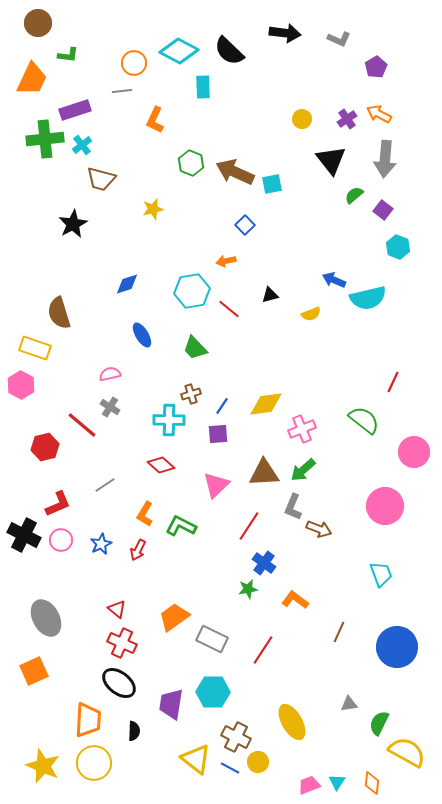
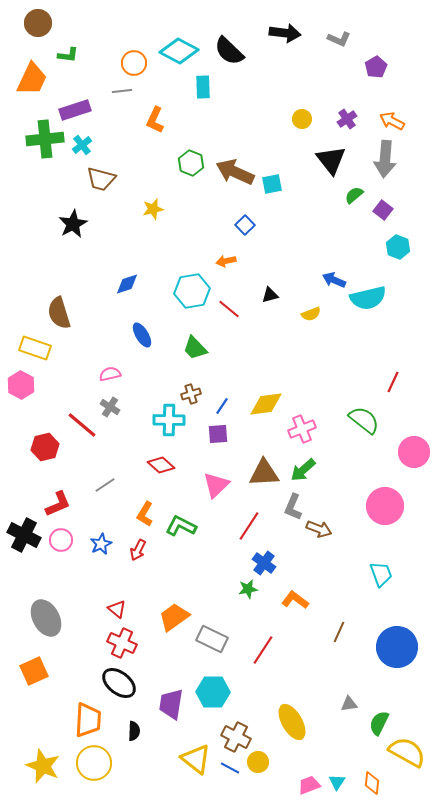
orange arrow at (379, 114): moved 13 px right, 7 px down
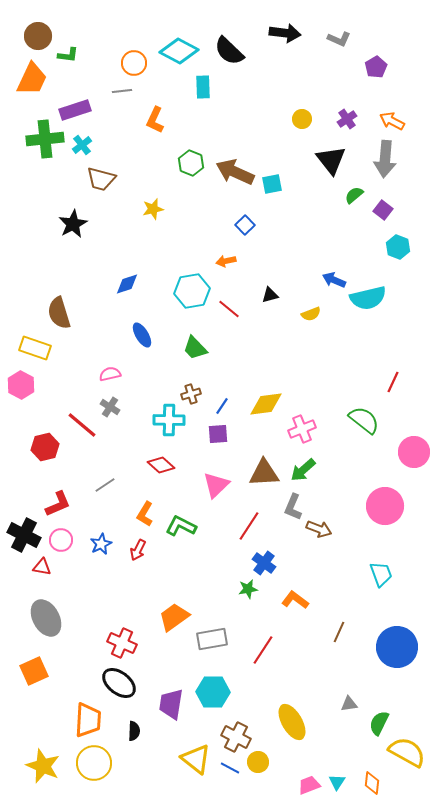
brown circle at (38, 23): moved 13 px down
red triangle at (117, 609): moved 75 px left, 42 px up; rotated 30 degrees counterclockwise
gray rectangle at (212, 639): rotated 36 degrees counterclockwise
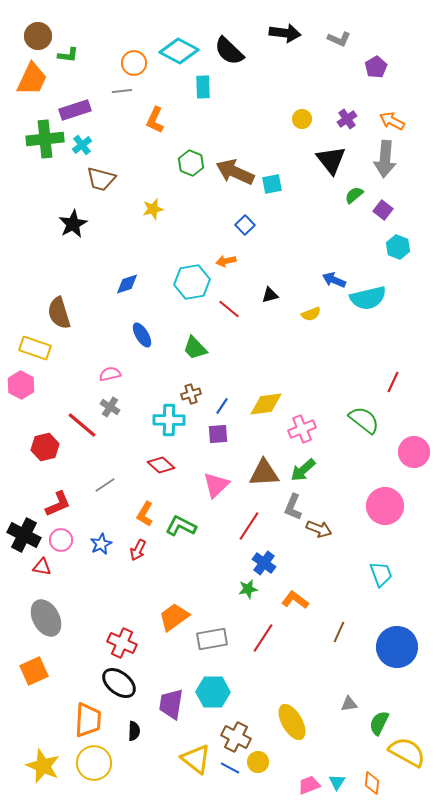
cyan hexagon at (192, 291): moved 9 px up
red line at (263, 650): moved 12 px up
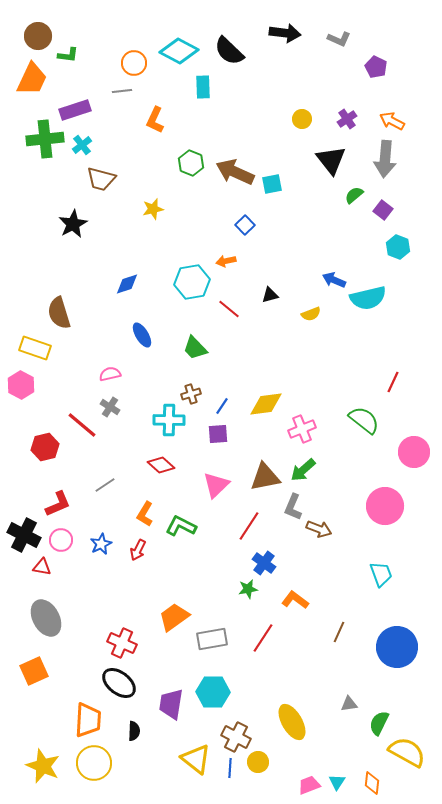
purple pentagon at (376, 67): rotated 15 degrees counterclockwise
brown triangle at (264, 473): moved 1 px right, 4 px down; rotated 8 degrees counterclockwise
blue line at (230, 768): rotated 66 degrees clockwise
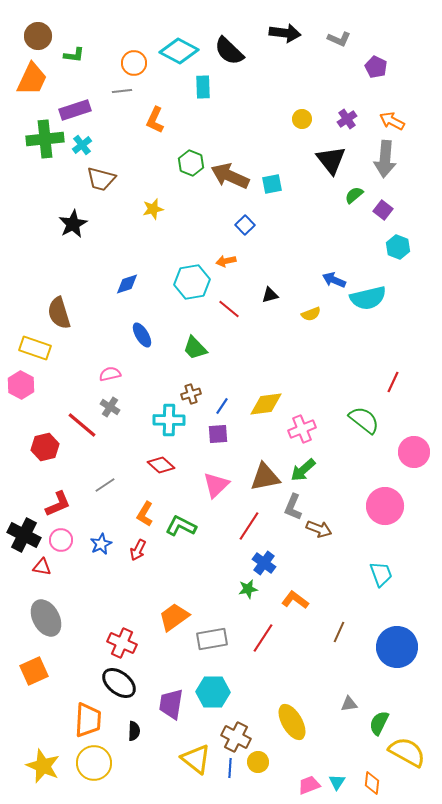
green L-shape at (68, 55): moved 6 px right
brown arrow at (235, 172): moved 5 px left, 4 px down
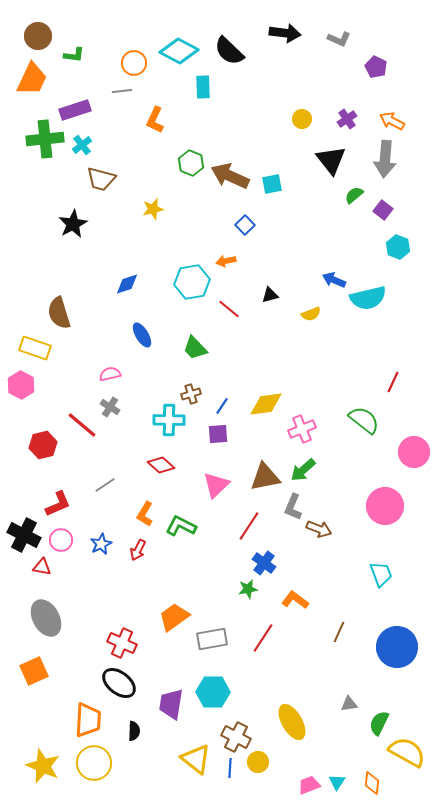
red hexagon at (45, 447): moved 2 px left, 2 px up
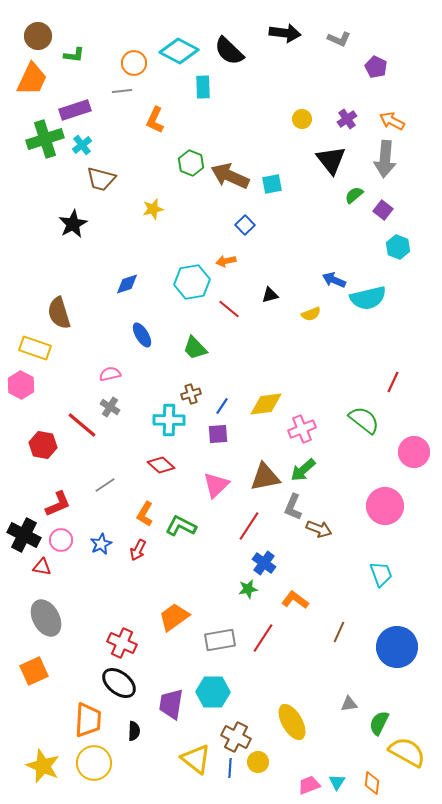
green cross at (45, 139): rotated 12 degrees counterclockwise
red hexagon at (43, 445): rotated 24 degrees clockwise
gray rectangle at (212, 639): moved 8 px right, 1 px down
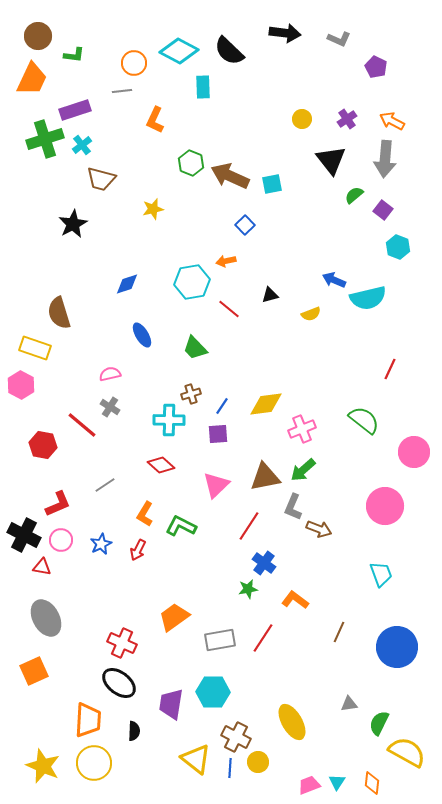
red line at (393, 382): moved 3 px left, 13 px up
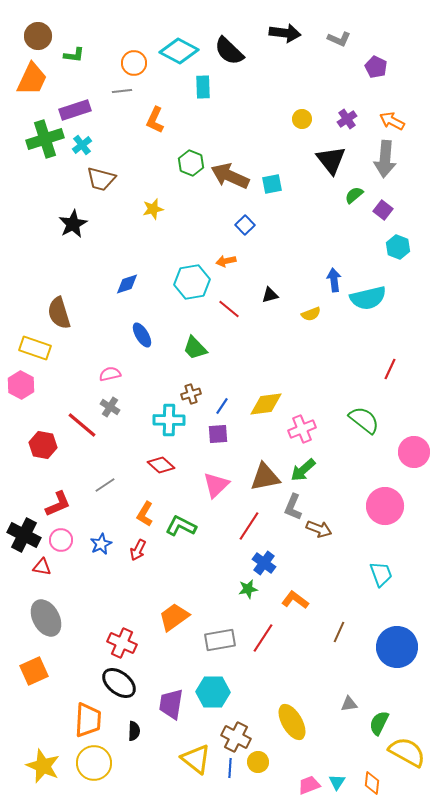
blue arrow at (334, 280): rotated 60 degrees clockwise
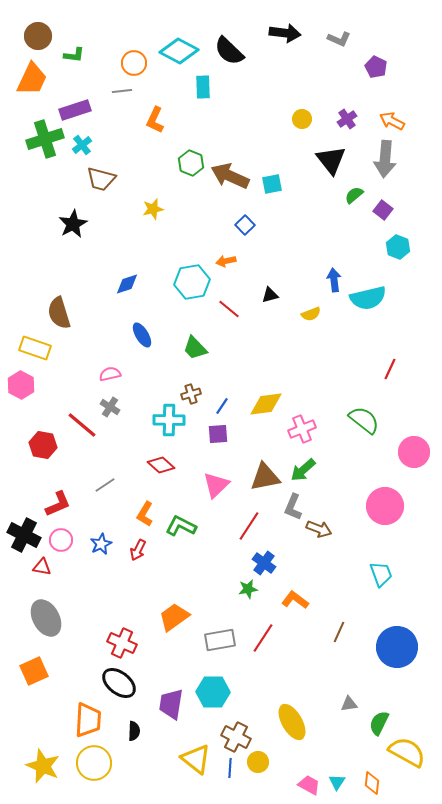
pink trapezoid at (309, 785): rotated 50 degrees clockwise
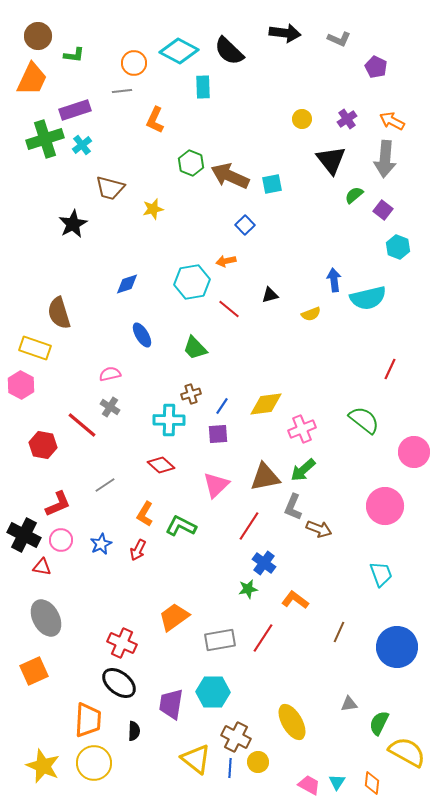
brown trapezoid at (101, 179): moved 9 px right, 9 px down
